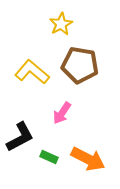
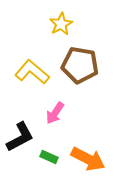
pink arrow: moved 7 px left
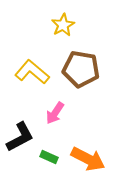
yellow star: moved 2 px right, 1 px down
brown pentagon: moved 1 px right, 4 px down
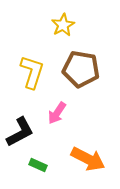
yellow L-shape: rotated 68 degrees clockwise
pink arrow: moved 2 px right
black L-shape: moved 5 px up
green rectangle: moved 11 px left, 8 px down
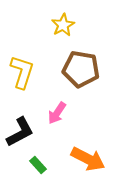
yellow L-shape: moved 10 px left
green rectangle: rotated 24 degrees clockwise
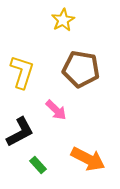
yellow star: moved 5 px up
pink arrow: moved 1 px left, 3 px up; rotated 80 degrees counterclockwise
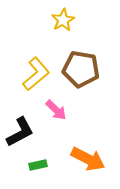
yellow L-shape: moved 14 px right, 2 px down; rotated 32 degrees clockwise
green rectangle: rotated 60 degrees counterclockwise
